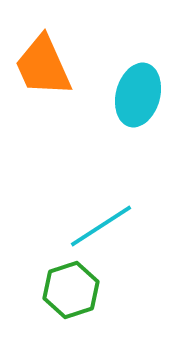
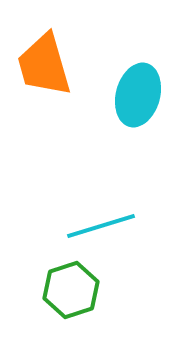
orange trapezoid: moved 1 px right, 1 px up; rotated 8 degrees clockwise
cyan line: rotated 16 degrees clockwise
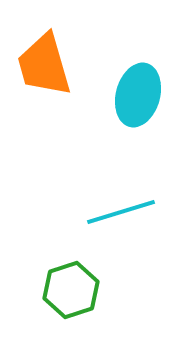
cyan line: moved 20 px right, 14 px up
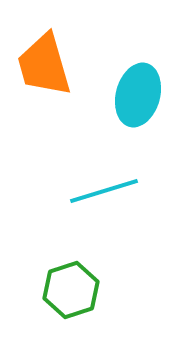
cyan line: moved 17 px left, 21 px up
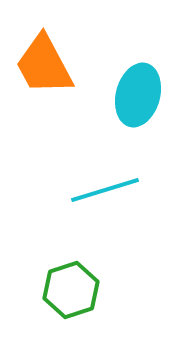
orange trapezoid: rotated 12 degrees counterclockwise
cyan line: moved 1 px right, 1 px up
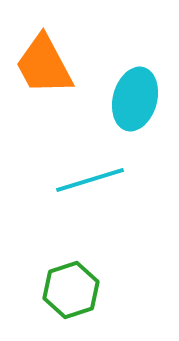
cyan ellipse: moved 3 px left, 4 px down
cyan line: moved 15 px left, 10 px up
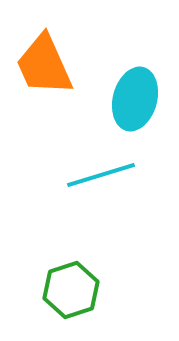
orange trapezoid: rotated 4 degrees clockwise
cyan line: moved 11 px right, 5 px up
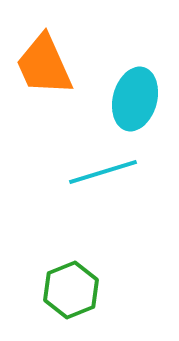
cyan line: moved 2 px right, 3 px up
green hexagon: rotated 4 degrees counterclockwise
